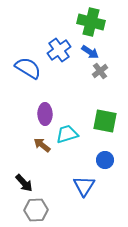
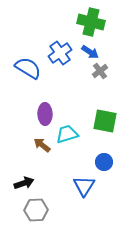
blue cross: moved 1 px right, 3 px down
blue circle: moved 1 px left, 2 px down
black arrow: rotated 66 degrees counterclockwise
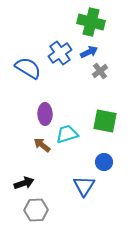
blue arrow: moved 1 px left; rotated 60 degrees counterclockwise
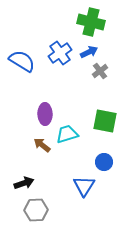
blue semicircle: moved 6 px left, 7 px up
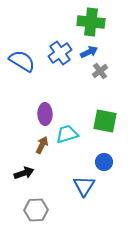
green cross: rotated 8 degrees counterclockwise
brown arrow: rotated 78 degrees clockwise
black arrow: moved 10 px up
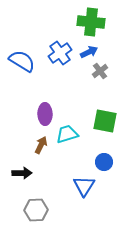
brown arrow: moved 1 px left
black arrow: moved 2 px left; rotated 18 degrees clockwise
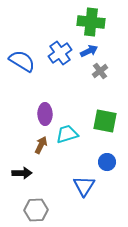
blue arrow: moved 1 px up
blue circle: moved 3 px right
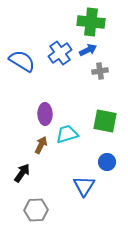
blue arrow: moved 1 px left, 1 px up
gray cross: rotated 28 degrees clockwise
black arrow: rotated 54 degrees counterclockwise
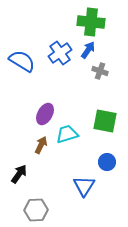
blue arrow: rotated 30 degrees counterclockwise
gray cross: rotated 28 degrees clockwise
purple ellipse: rotated 30 degrees clockwise
black arrow: moved 3 px left, 1 px down
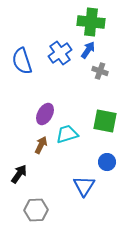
blue semicircle: rotated 140 degrees counterclockwise
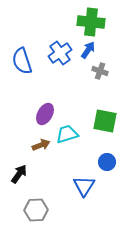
brown arrow: rotated 42 degrees clockwise
